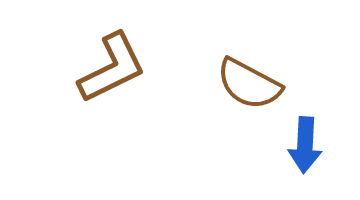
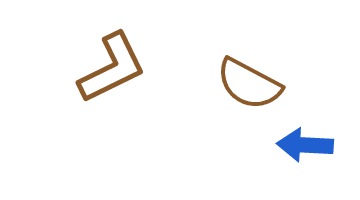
blue arrow: rotated 90 degrees clockwise
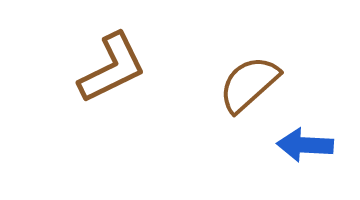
brown semicircle: rotated 110 degrees clockwise
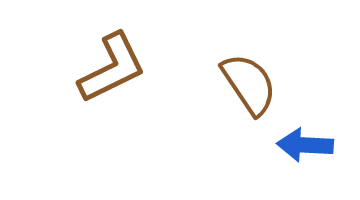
brown semicircle: rotated 98 degrees clockwise
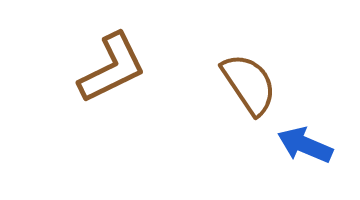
blue arrow: rotated 20 degrees clockwise
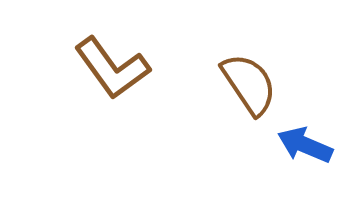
brown L-shape: rotated 80 degrees clockwise
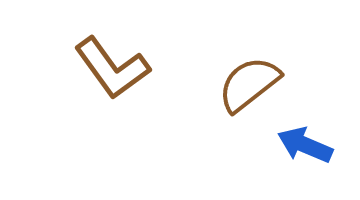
brown semicircle: rotated 94 degrees counterclockwise
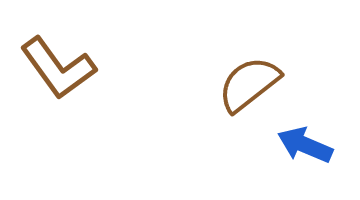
brown L-shape: moved 54 px left
